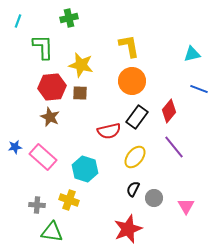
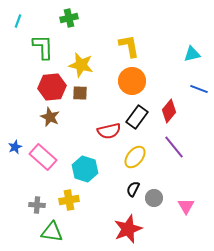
blue star: rotated 16 degrees counterclockwise
yellow cross: rotated 30 degrees counterclockwise
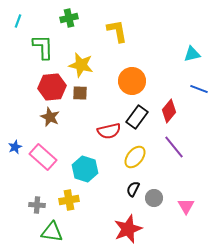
yellow L-shape: moved 12 px left, 15 px up
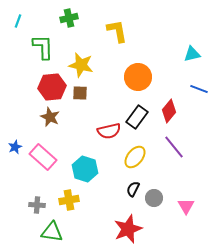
orange circle: moved 6 px right, 4 px up
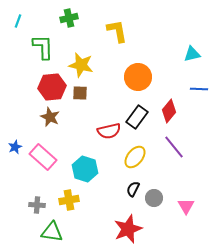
blue line: rotated 18 degrees counterclockwise
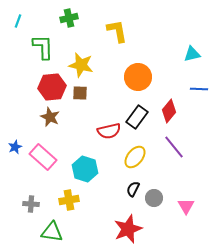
gray cross: moved 6 px left, 1 px up
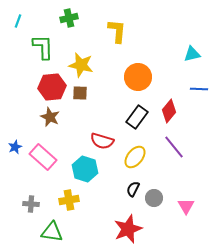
yellow L-shape: rotated 15 degrees clockwise
red semicircle: moved 7 px left, 10 px down; rotated 30 degrees clockwise
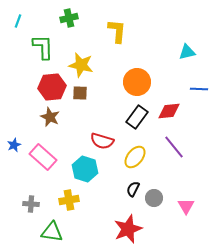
cyan triangle: moved 5 px left, 2 px up
orange circle: moved 1 px left, 5 px down
red diamond: rotated 45 degrees clockwise
blue star: moved 1 px left, 2 px up
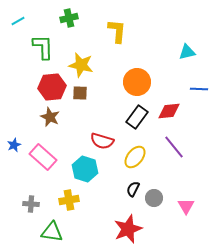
cyan line: rotated 40 degrees clockwise
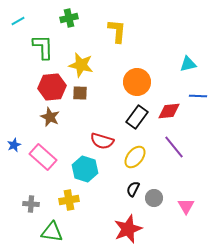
cyan triangle: moved 1 px right, 12 px down
blue line: moved 1 px left, 7 px down
